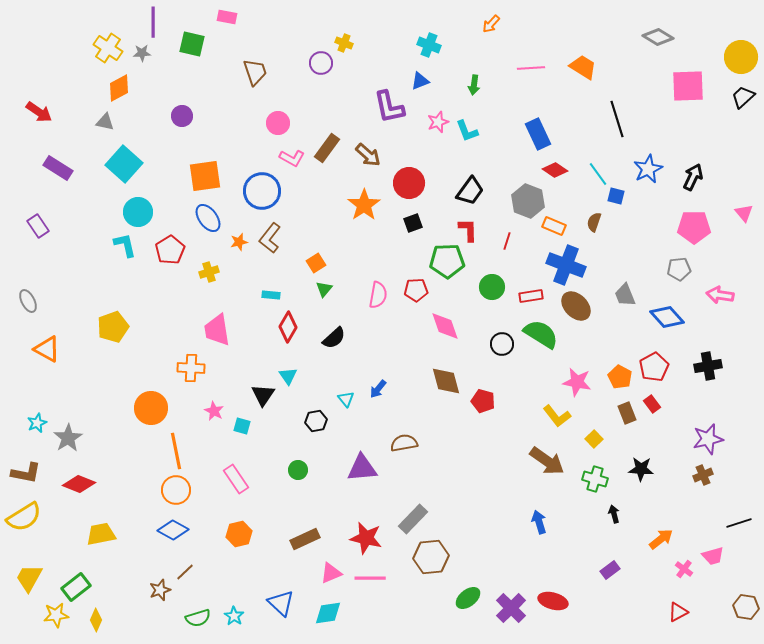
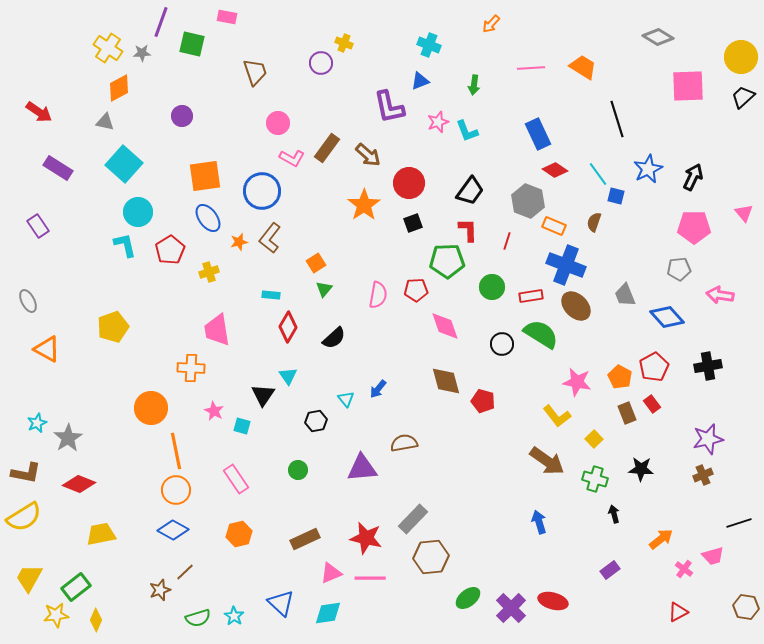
purple line at (153, 22): moved 8 px right; rotated 20 degrees clockwise
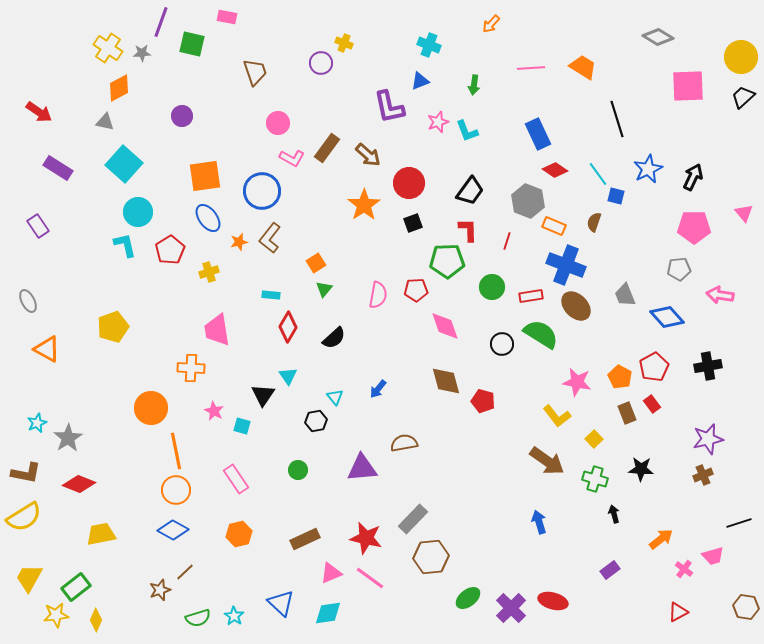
cyan triangle at (346, 399): moved 11 px left, 2 px up
pink line at (370, 578): rotated 36 degrees clockwise
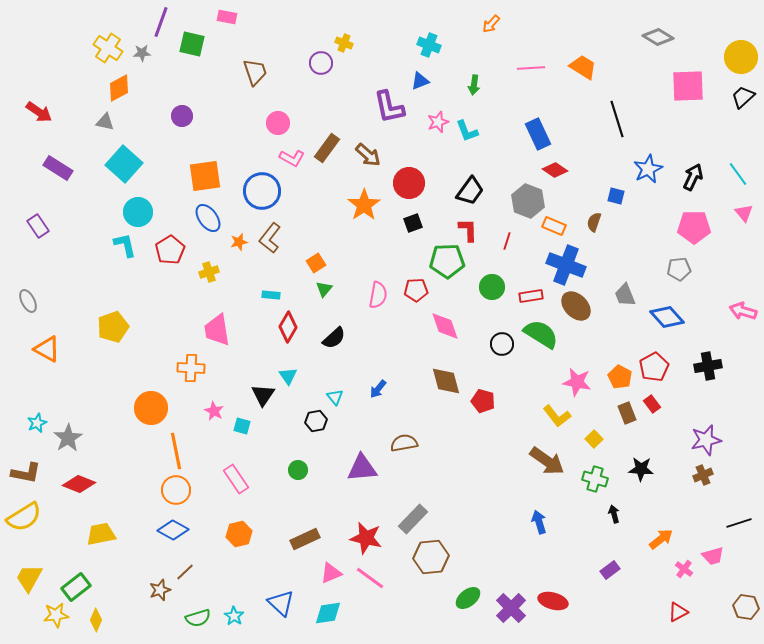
cyan line at (598, 174): moved 140 px right
pink arrow at (720, 295): moved 23 px right, 16 px down; rotated 8 degrees clockwise
purple star at (708, 439): moved 2 px left, 1 px down
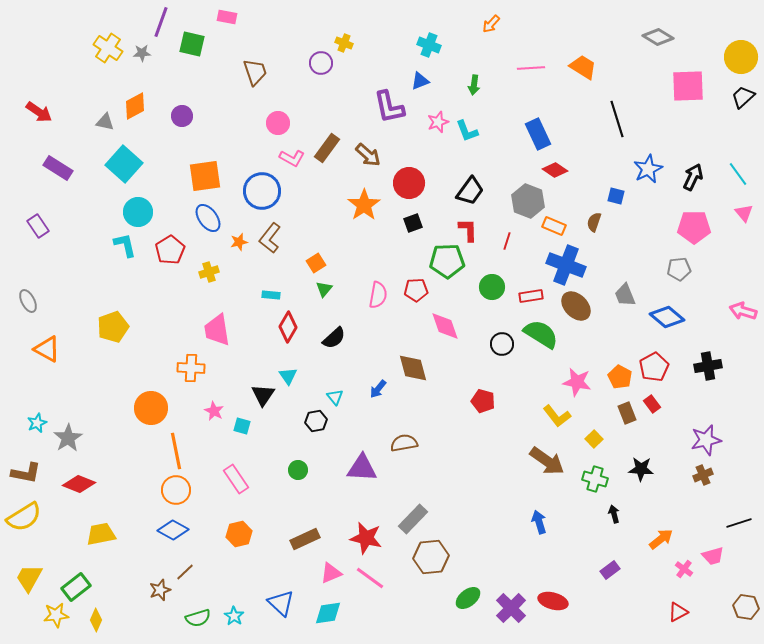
orange diamond at (119, 88): moved 16 px right, 18 px down
blue diamond at (667, 317): rotated 8 degrees counterclockwise
brown diamond at (446, 381): moved 33 px left, 13 px up
purple triangle at (362, 468): rotated 8 degrees clockwise
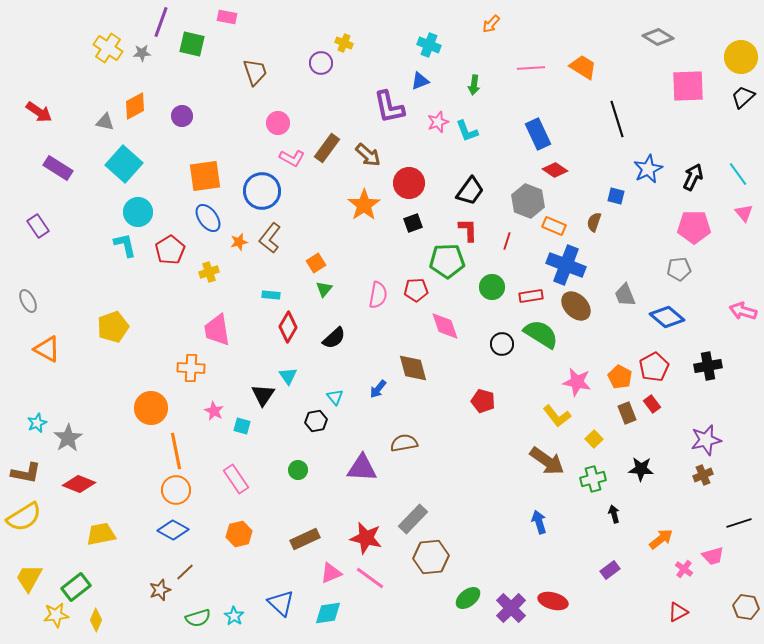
green cross at (595, 479): moved 2 px left; rotated 30 degrees counterclockwise
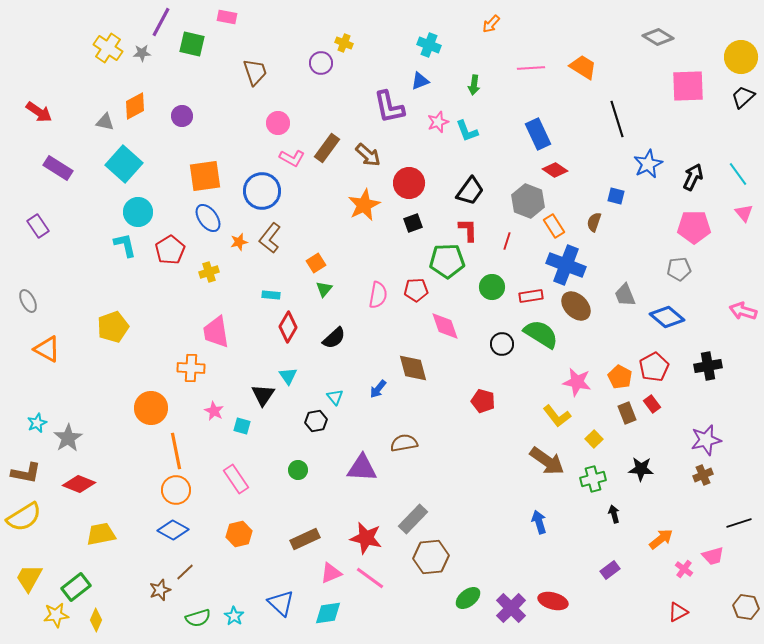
purple line at (161, 22): rotated 8 degrees clockwise
blue star at (648, 169): moved 5 px up
orange star at (364, 205): rotated 8 degrees clockwise
orange rectangle at (554, 226): rotated 35 degrees clockwise
pink trapezoid at (217, 330): moved 1 px left, 2 px down
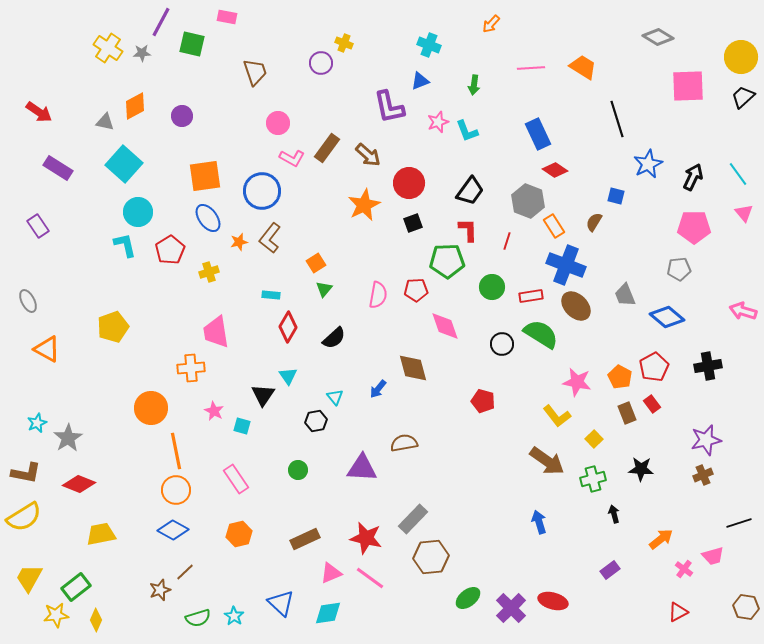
brown semicircle at (594, 222): rotated 12 degrees clockwise
orange cross at (191, 368): rotated 8 degrees counterclockwise
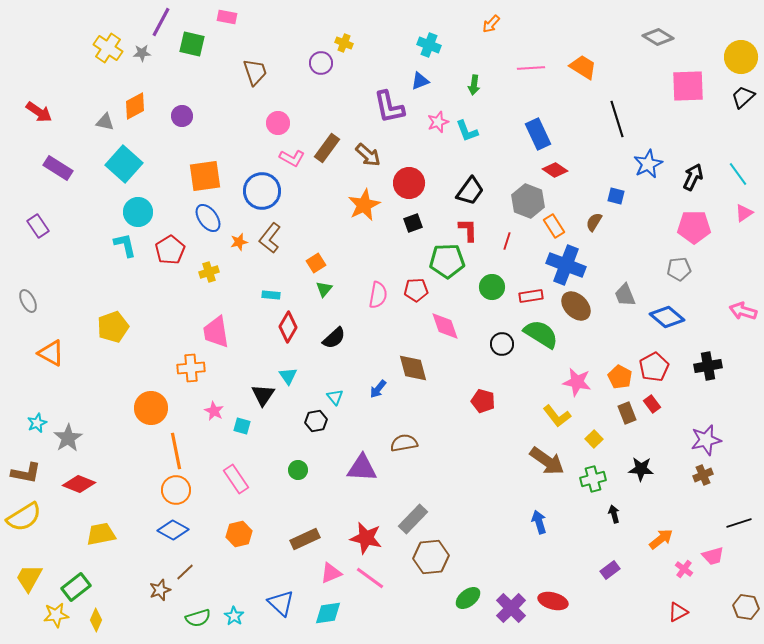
pink triangle at (744, 213): rotated 36 degrees clockwise
orange triangle at (47, 349): moved 4 px right, 4 px down
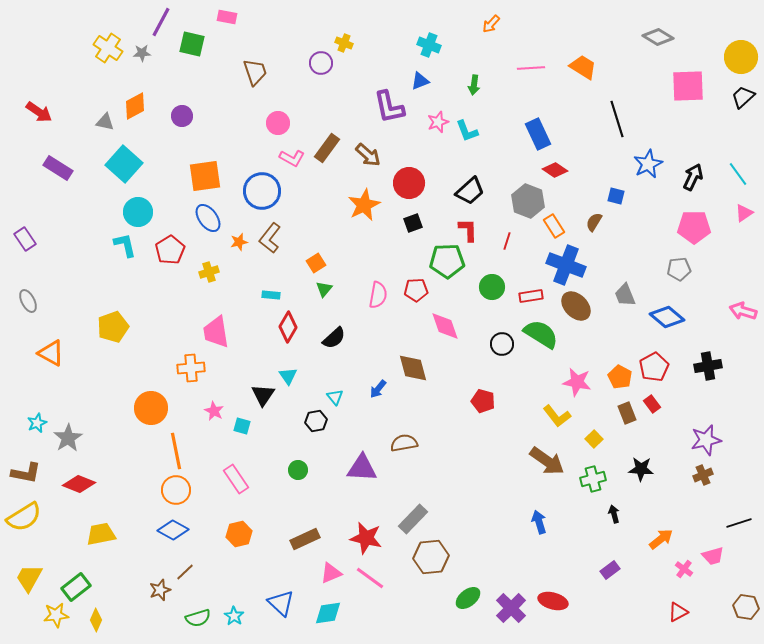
black trapezoid at (470, 191): rotated 12 degrees clockwise
purple rectangle at (38, 226): moved 13 px left, 13 px down
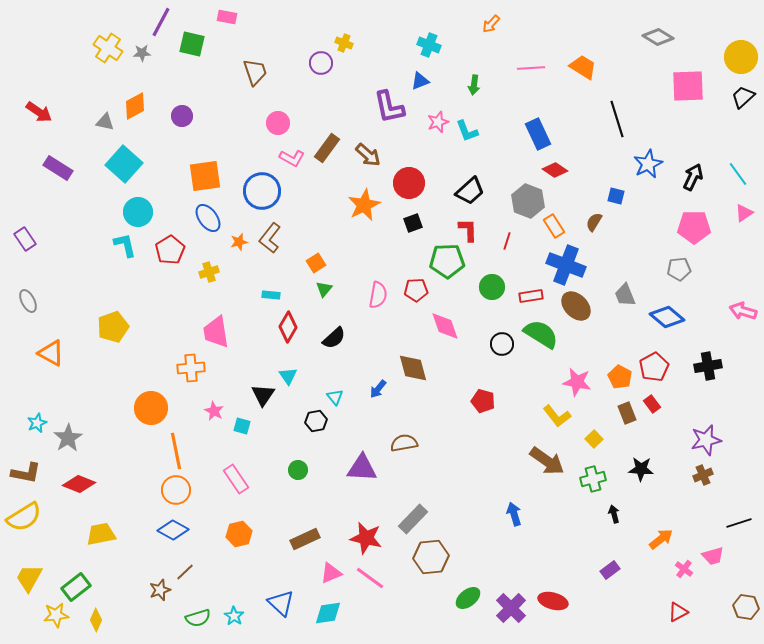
blue arrow at (539, 522): moved 25 px left, 8 px up
